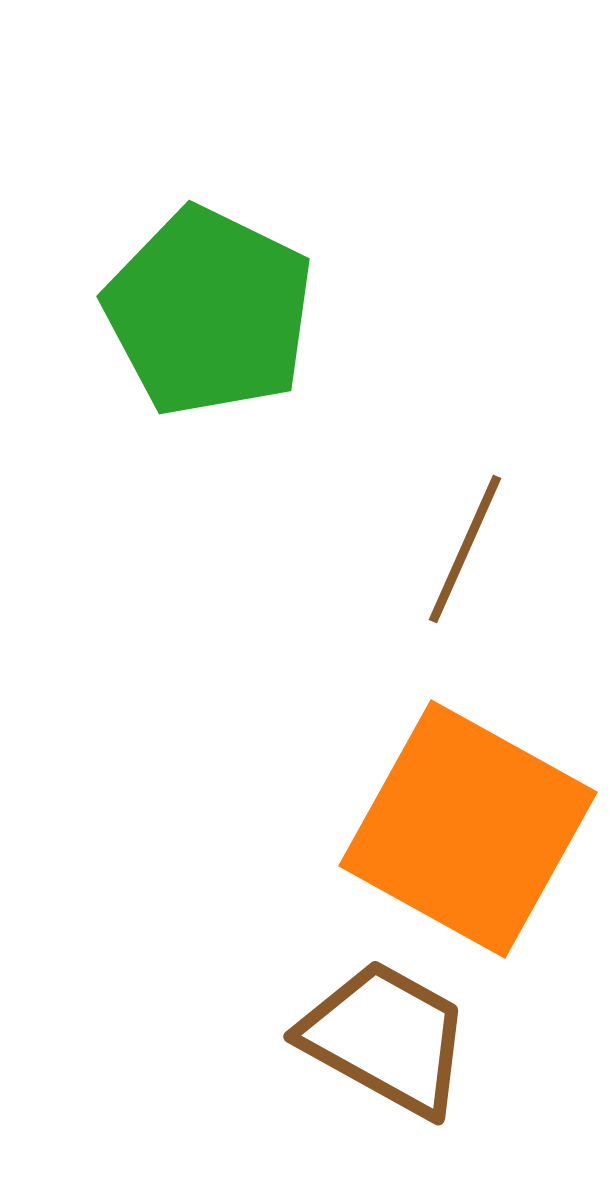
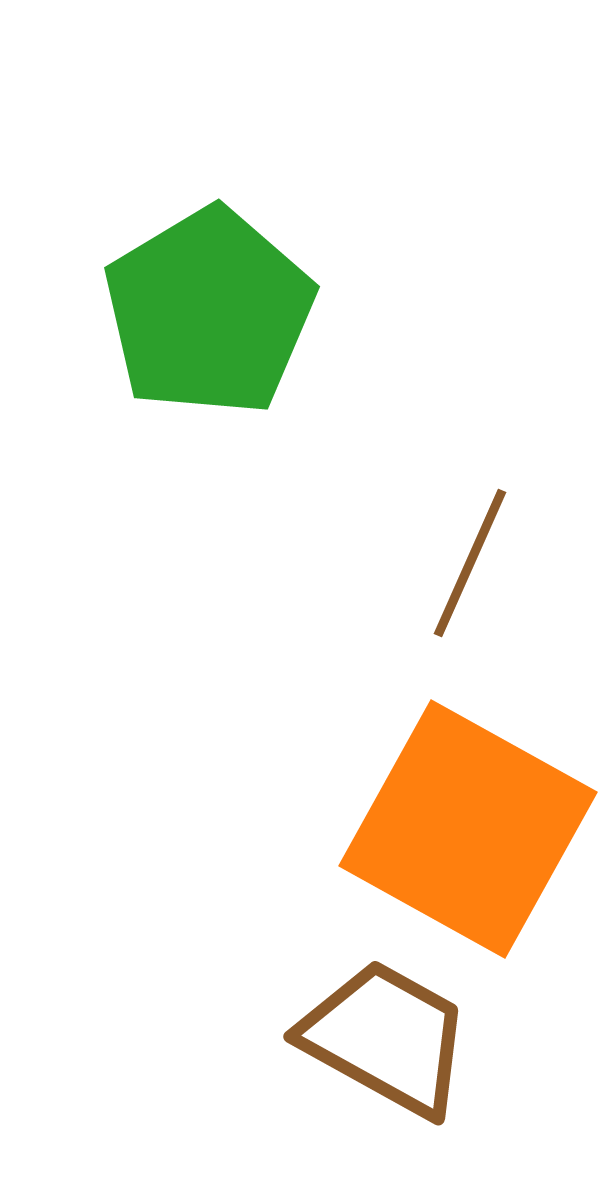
green pentagon: rotated 15 degrees clockwise
brown line: moved 5 px right, 14 px down
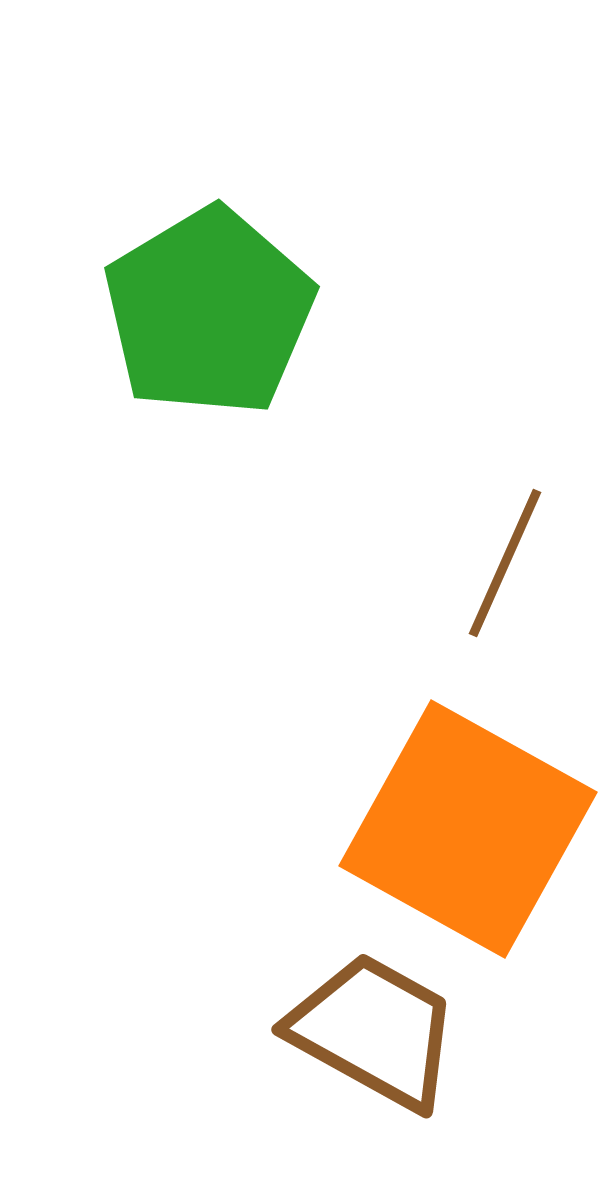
brown line: moved 35 px right
brown trapezoid: moved 12 px left, 7 px up
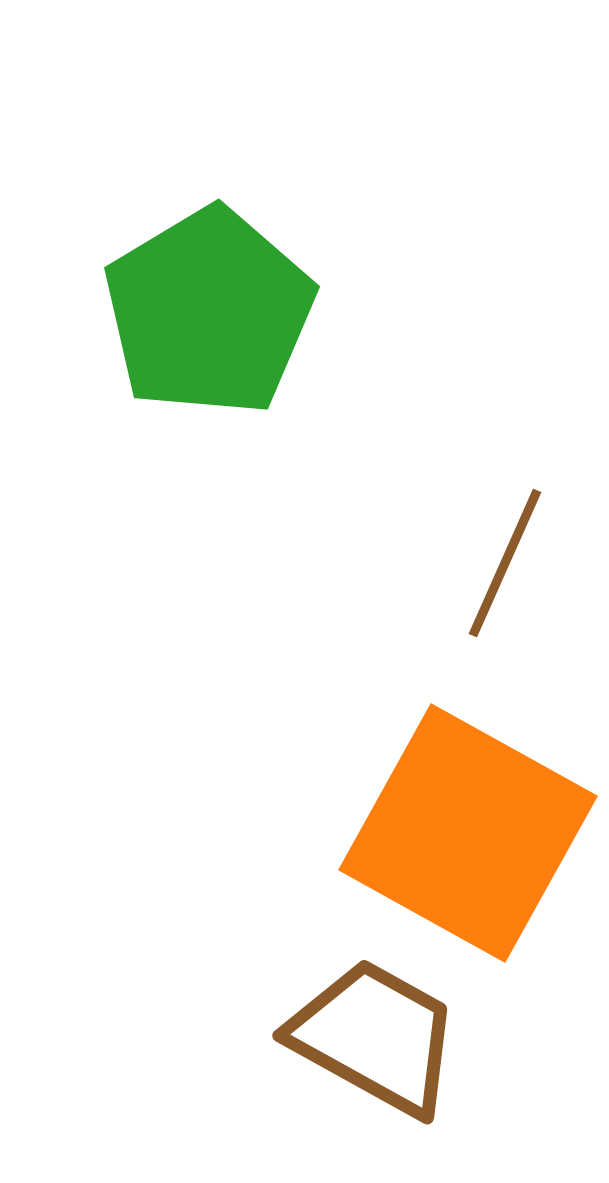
orange square: moved 4 px down
brown trapezoid: moved 1 px right, 6 px down
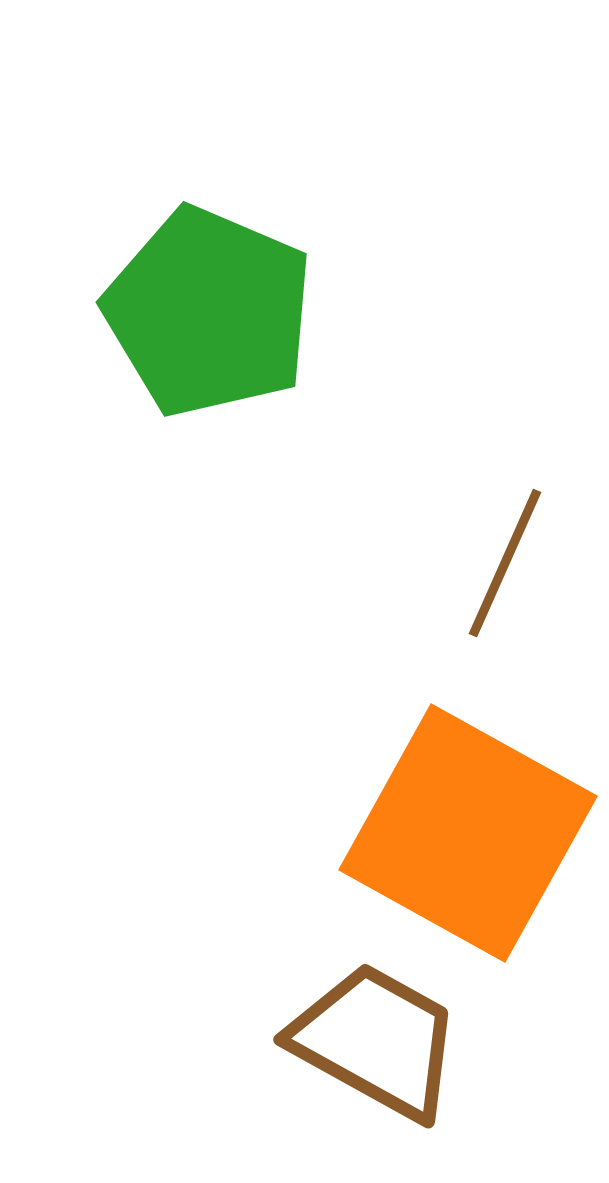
green pentagon: rotated 18 degrees counterclockwise
brown trapezoid: moved 1 px right, 4 px down
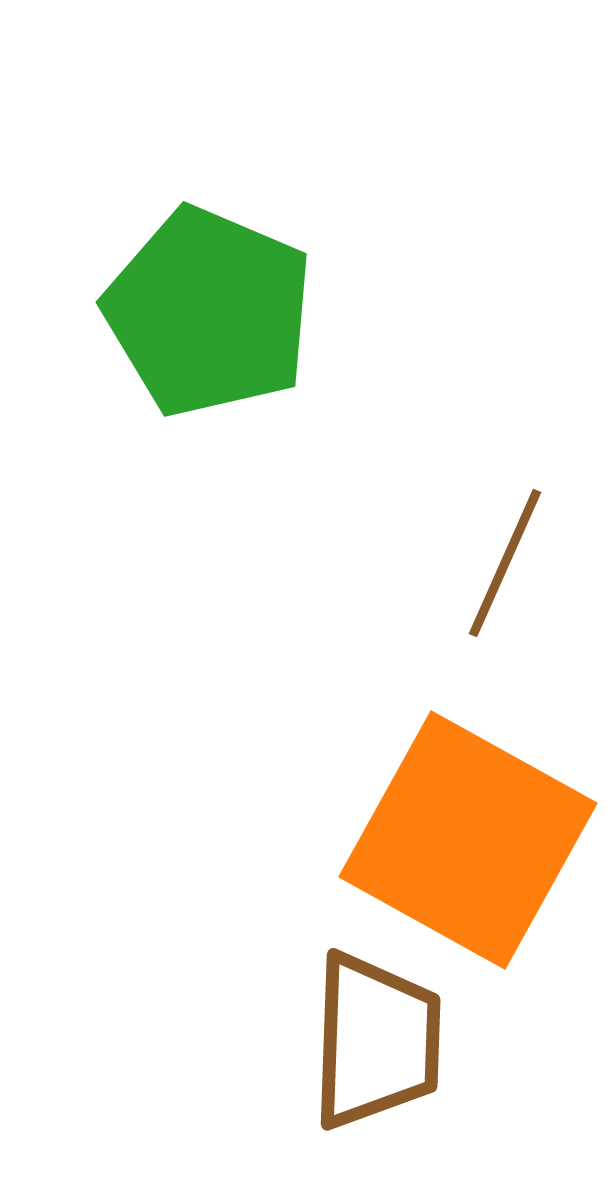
orange square: moved 7 px down
brown trapezoid: rotated 63 degrees clockwise
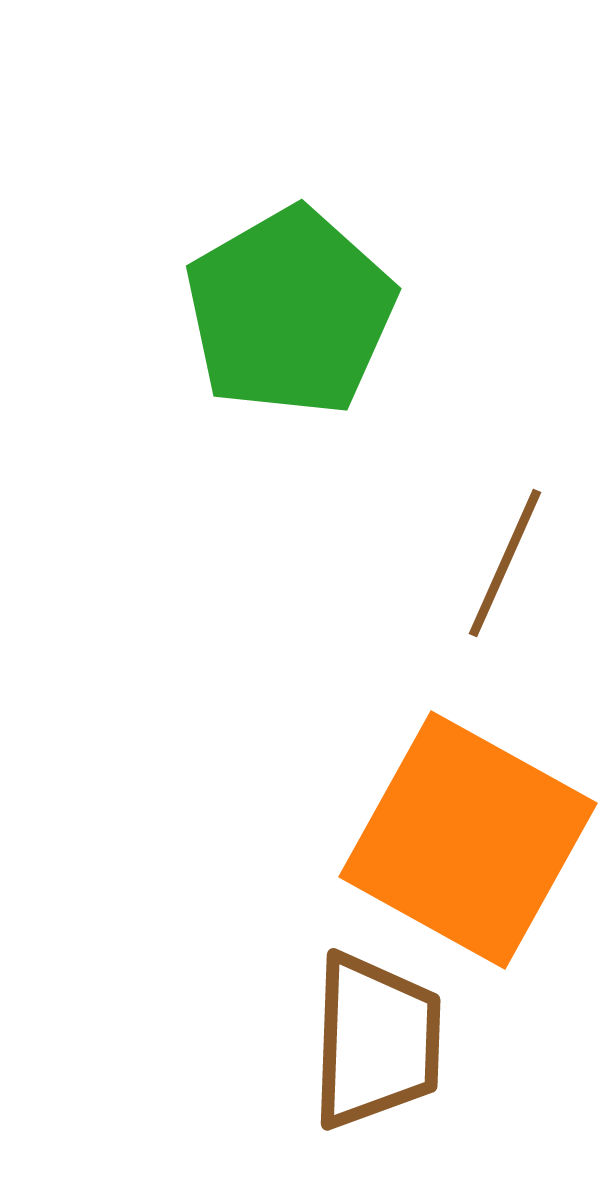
green pentagon: moved 81 px right; rotated 19 degrees clockwise
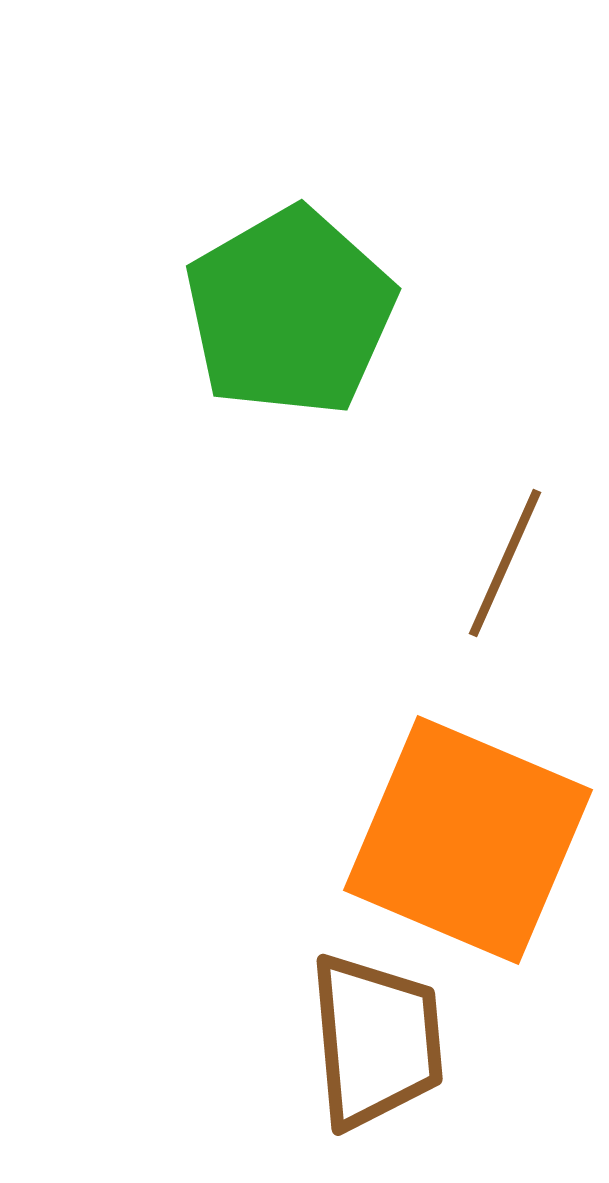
orange square: rotated 6 degrees counterclockwise
brown trapezoid: rotated 7 degrees counterclockwise
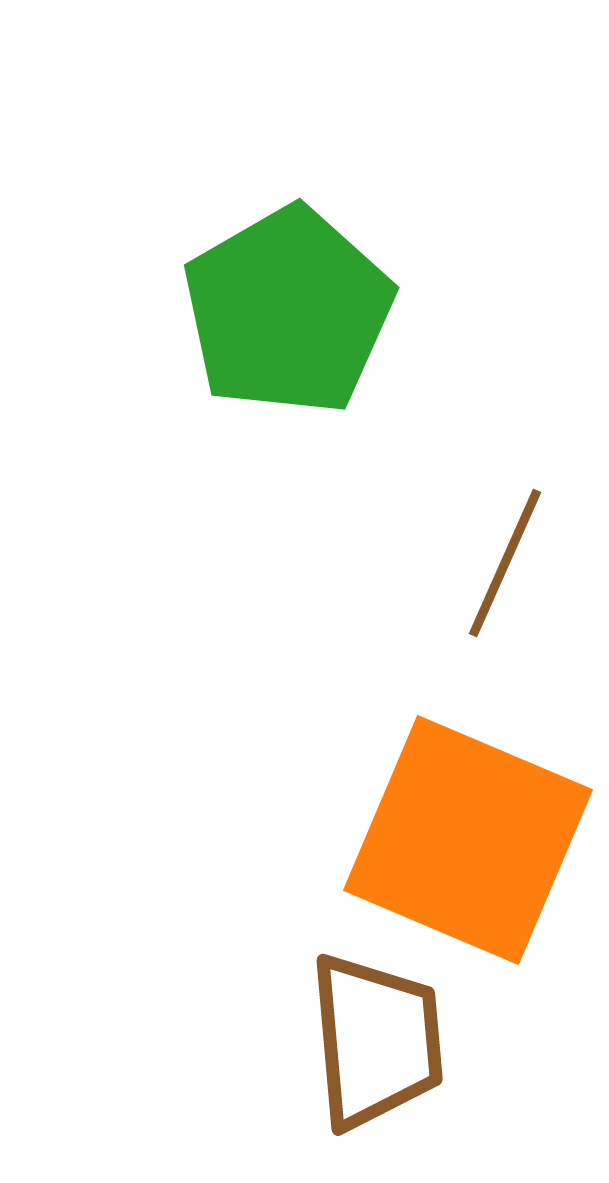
green pentagon: moved 2 px left, 1 px up
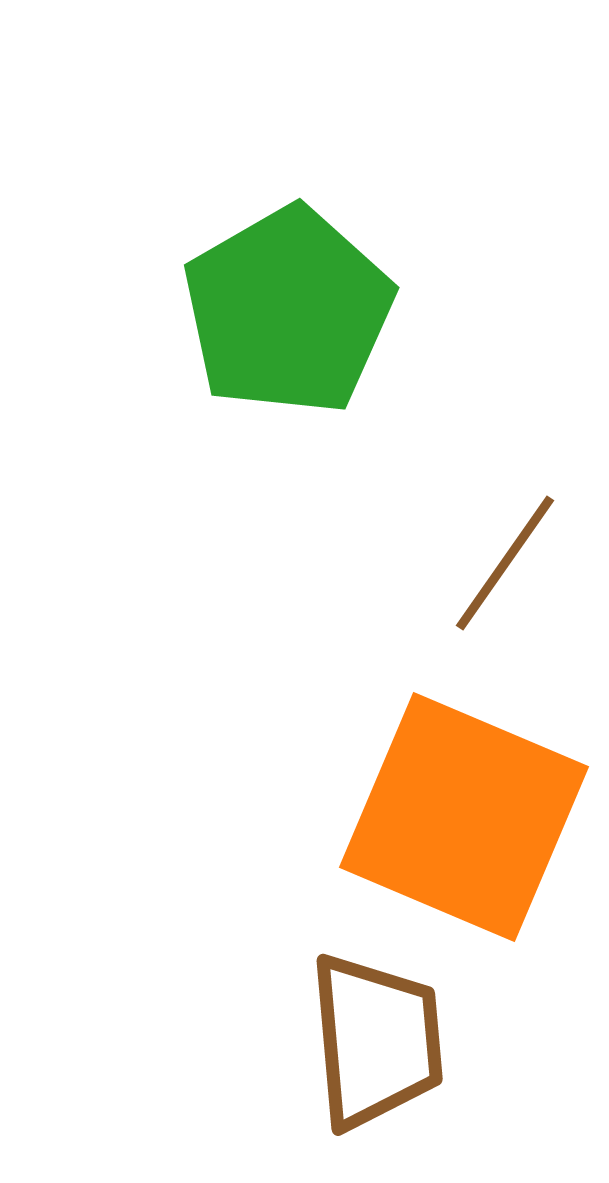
brown line: rotated 11 degrees clockwise
orange square: moved 4 px left, 23 px up
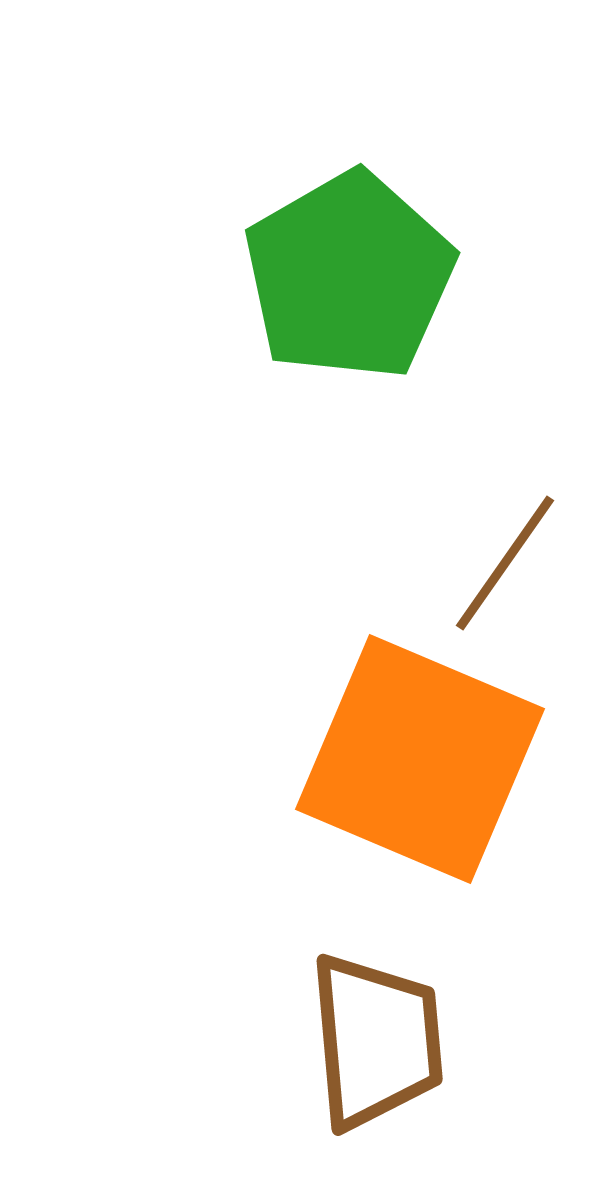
green pentagon: moved 61 px right, 35 px up
orange square: moved 44 px left, 58 px up
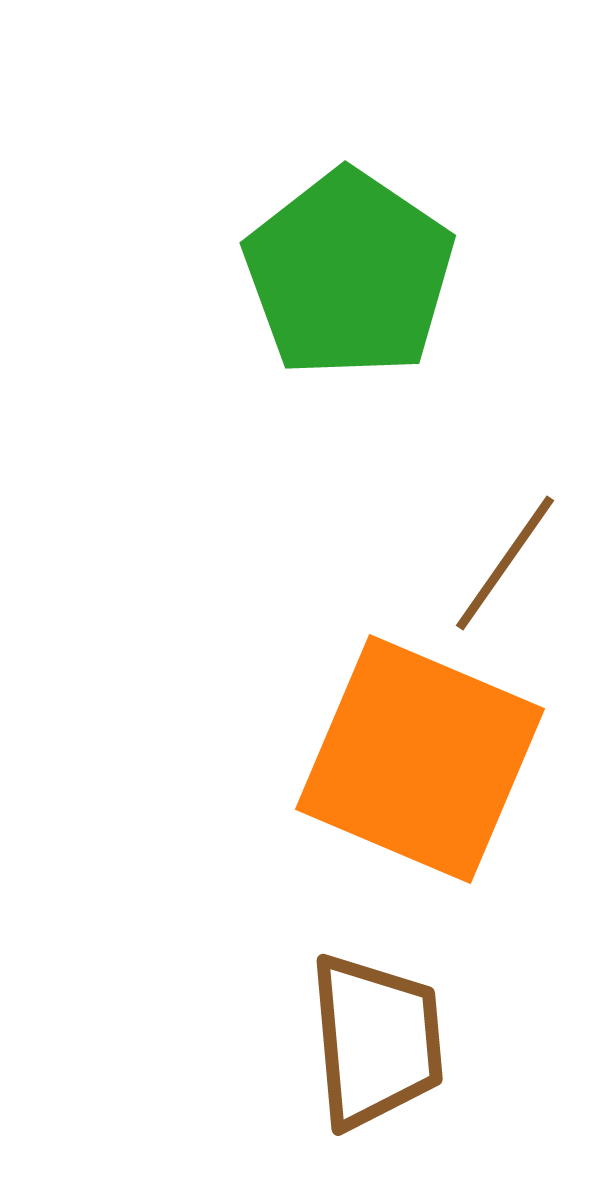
green pentagon: moved 2 px up; rotated 8 degrees counterclockwise
